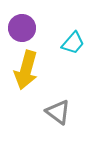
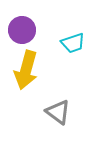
purple circle: moved 2 px down
cyan trapezoid: rotated 30 degrees clockwise
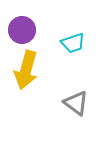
gray triangle: moved 18 px right, 9 px up
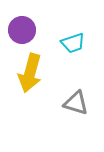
yellow arrow: moved 4 px right, 3 px down
gray triangle: rotated 20 degrees counterclockwise
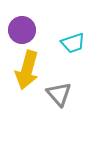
yellow arrow: moved 3 px left, 3 px up
gray triangle: moved 17 px left, 9 px up; rotated 32 degrees clockwise
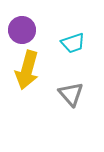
gray triangle: moved 12 px right
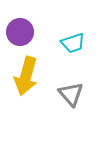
purple circle: moved 2 px left, 2 px down
yellow arrow: moved 1 px left, 6 px down
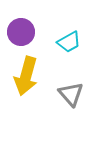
purple circle: moved 1 px right
cyan trapezoid: moved 4 px left, 1 px up; rotated 10 degrees counterclockwise
